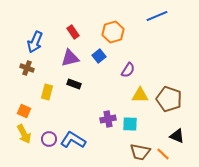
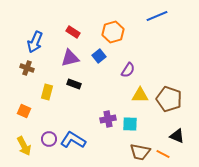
red rectangle: rotated 24 degrees counterclockwise
yellow arrow: moved 12 px down
orange line: rotated 16 degrees counterclockwise
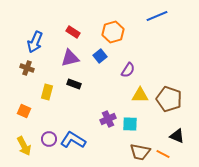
blue square: moved 1 px right
purple cross: rotated 14 degrees counterclockwise
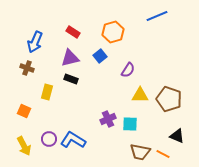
black rectangle: moved 3 px left, 5 px up
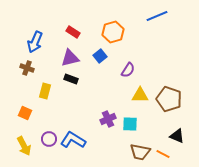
yellow rectangle: moved 2 px left, 1 px up
orange square: moved 1 px right, 2 px down
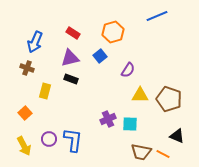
red rectangle: moved 1 px down
orange square: rotated 24 degrees clockwise
blue L-shape: rotated 65 degrees clockwise
brown trapezoid: moved 1 px right
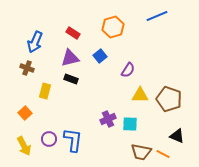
orange hexagon: moved 5 px up
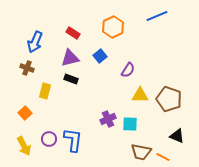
orange hexagon: rotated 10 degrees counterclockwise
orange line: moved 3 px down
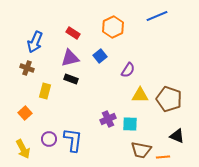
yellow arrow: moved 1 px left, 3 px down
brown trapezoid: moved 2 px up
orange line: rotated 32 degrees counterclockwise
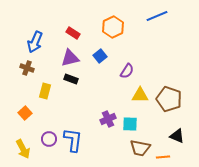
purple semicircle: moved 1 px left, 1 px down
brown trapezoid: moved 1 px left, 2 px up
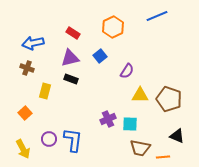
blue arrow: moved 2 px left, 1 px down; rotated 55 degrees clockwise
